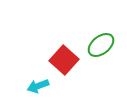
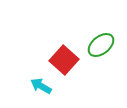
cyan arrow: moved 3 px right; rotated 50 degrees clockwise
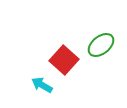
cyan arrow: moved 1 px right, 1 px up
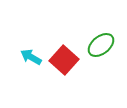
cyan arrow: moved 11 px left, 28 px up
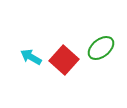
green ellipse: moved 3 px down
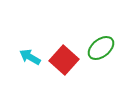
cyan arrow: moved 1 px left
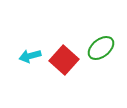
cyan arrow: moved 1 px up; rotated 45 degrees counterclockwise
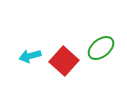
red square: moved 1 px down
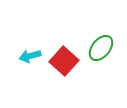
green ellipse: rotated 12 degrees counterclockwise
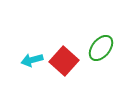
cyan arrow: moved 2 px right, 4 px down
